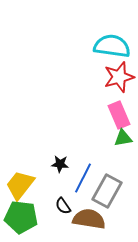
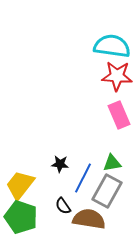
red star: moved 2 px left, 1 px up; rotated 20 degrees clockwise
green triangle: moved 11 px left, 25 px down
green pentagon: rotated 12 degrees clockwise
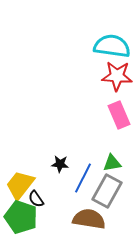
black semicircle: moved 27 px left, 7 px up
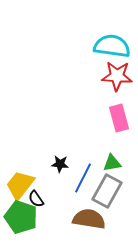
pink rectangle: moved 3 px down; rotated 8 degrees clockwise
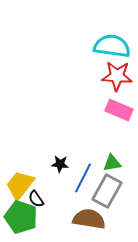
pink rectangle: moved 8 px up; rotated 52 degrees counterclockwise
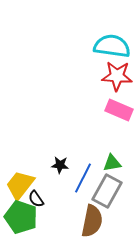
black star: moved 1 px down
brown semicircle: moved 3 px right, 2 px down; rotated 92 degrees clockwise
